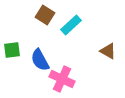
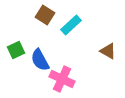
green square: moved 4 px right; rotated 18 degrees counterclockwise
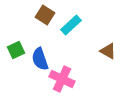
blue semicircle: moved 1 px up; rotated 10 degrees clockwise
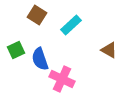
brown square: moved 8 px left
brown triangle: moved 1 px right, 1 px up
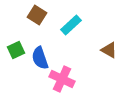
blue semicircle: moved 1 px up
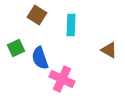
cyan rectangle: rotated 45 degrees counterclockwise
green square: moved 2 px up
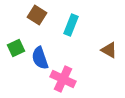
cyan rectangle: rotated 20 degrees clockwise
pink cross: moved 1 px right
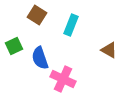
green square: moved 2 px left, 2 px up
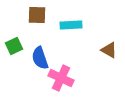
brown square: rotated 30 degrees counterclockwise
cyan rectangle: rotated 65 degrees clockwise
pink cross: moved 2 px left, 1 px up
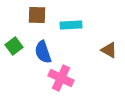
green square: rotated 12 degrees counterclockwise
blue semicircle: moved 3 px right, 6 px up
